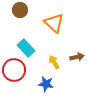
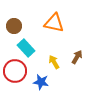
brown circle: moved 6 px left, 16 px down
orange triangle: rotated 30 degrees counterclockwise
brown arrow: rotated 48 degrees counterclockwise
red circle: moved 1 px right, 1 px down
blue star: moved 5 px left, 2 px up
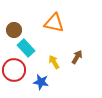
brown circle: moved 4 px down
red circle: moved 1 px left, 1 px up
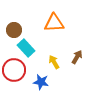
orange triangle: rotated 15 degrees counterclockwise
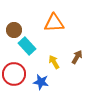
cyan rectangle: moved 1 px right, 2 px up
red circle: moved 4 px down
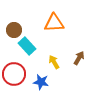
brown arrow: moved 2 px right, 1 px down
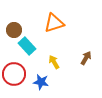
orange triangle: rotated 15 degrees counterclockwise
brown arrow: moved 7 px right
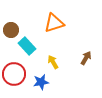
brown circle: moved 3 px left
yellow arrow: moved 1 px left
blue star: rotated 21 degrees counterclockwise
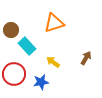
yellow arrow: rotated 24 degrees counterclockwise
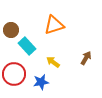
orange triangle: moved 2 px down
